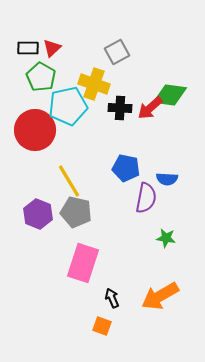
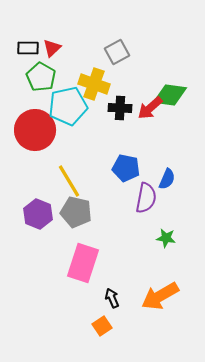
blue semicircle: rotated 70 degrees counterclockwise
orange square: rotated 36 degrees clockwise
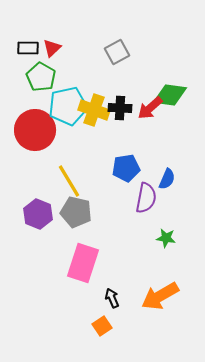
yellow cross: moved 26 px down
blue pentagon: rotated 20 degrees counterclockwise
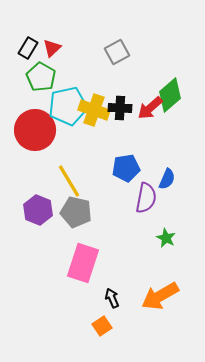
black rectangle: rotated 60 degrees counterclockwise
green diamond: rotated 48 degrees counterclockwise
purple hexagon: moved 4 px up
green star: rotated 18 degrees clockwise
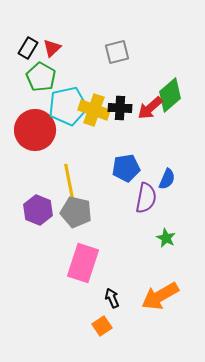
gray square: rotated 15 degrees clockwise
yellow line: rotated 20 degrees clockwise
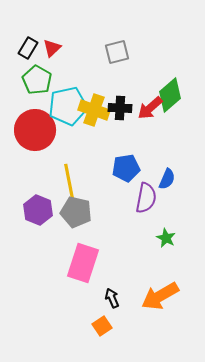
green pentagon: moved 4 px left, 3 px down
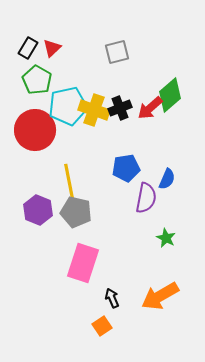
black cross: rotated 25 degrees counterclockwise
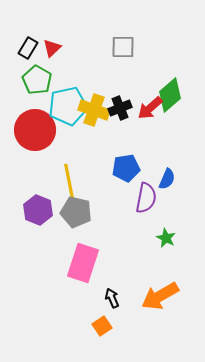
gray square: moved 6 px right, 5 px up; rotated 15 degrees clockwise
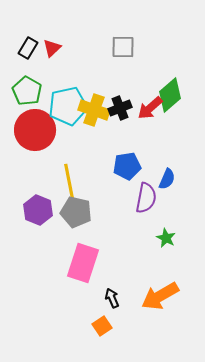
green pentagon: moved 10 px left, 11 px down
blue pentagon: moved 1 px right, 2 px up
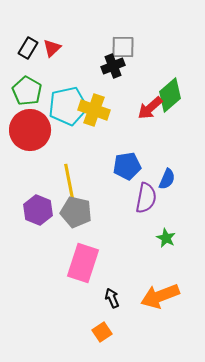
black cross: moved 7 px left, 42 px up
red circle: moved 5 px left
orange arrow: rotated 9 degrees clockwise
orange square: moved 6 px down
